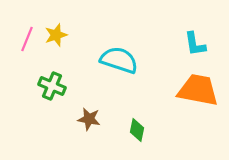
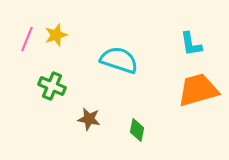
cyan L-shape: moved 4 px left
orange trapezoid: rotated 27 degrees counterclockwise
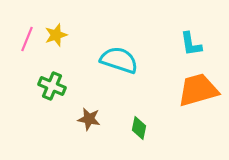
green diamond: moved 2 px right, 2 px up
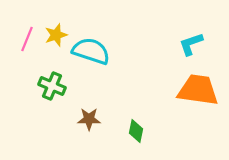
cyan L-shape: rotated 80 degrees clockwise
cyan semicircle: moved 28 px left, 9 px up
orange trapezoid: rotated 24 degrees clockwise
brown star: rotated 10 degrees counterclockwise
green diamond: moved 3 px left, 3 px down
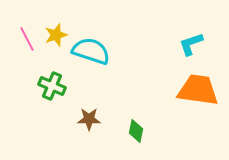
pink line: rotated 50 degrees counterclockwise
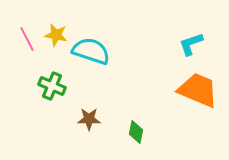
yellow star: rotated 30 degrees clockwise
orange trapezoid: rotated 15 degrees clockwise
green diamond: moved 1 px down
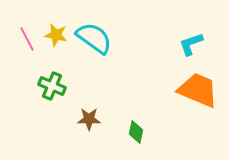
cyan semicircle: moved 3 px right, 13 px up; rotated 18 degrees clockwise
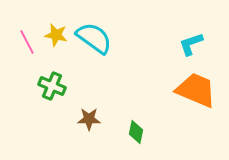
pink line: moved 3 px down
orange trapezoid: moved 2 px left
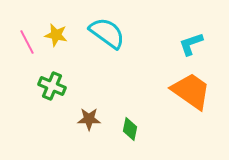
cyan semicircle: moved 13 px right, 5 px up
orange trapezoid: moved 5 px left, 1 px down; rotated 12 degrees clockwise
green diamond: moved 6 px left, 3 px up
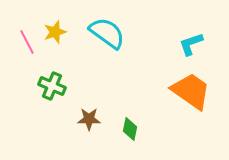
yellow star: moved 1 px left, 3 px up; rotated 30 degrees counterclockwise
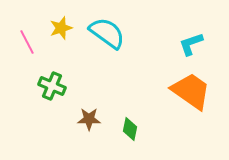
yellow star: moved 6 px right, 4 px up
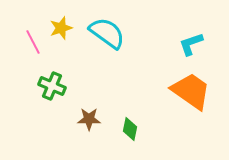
pink line: moved 6 px right
